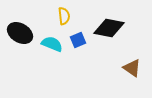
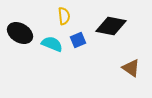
black diamond: moved 2 px right, 2 px up
brown triangle: moved 1 px left
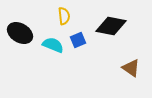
cyan semicircle: moved 1 px right, 1 px down
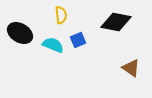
yellow semicircle: moved 3 px left, 1 px up
black diamond: moved 5 px right, 4 px up
